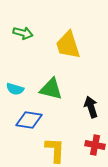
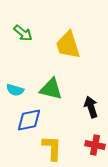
green arrow: rotated 24 degrees clockwise
cyan semicircle: moved 1 px down
blue diamond: rotated 20 degrees counterclockwise
yellow L-shape: moved 3 px left, 2 px up
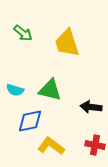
yellow trapezoid: moved 1 px left, 2 px up
green triangle: moved 1 px left, 1 px down
black arrow: rotated 65 degrees counterclockwise
blue diamond: moved 1 px right, 1 px down
yellow L-shape: moved 1 px left, 2 px up; rotated 56 degrees counterclockwise
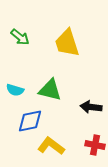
green arrow: moved 3 px left, 4 px down
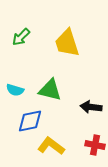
green arrow: moved 1 px right; rotated 96 degrees clockwise
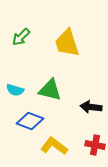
blue diamond: rotated 32 degrees clockwise
yellow L-shape: moved 3 px right
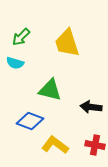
cyan semicircle: moved 27 px up
yellow L-shape: moved 1 px right, 1 px up
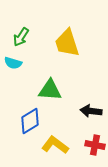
green arrow: rotated 12 degrees counterclockwise
cyan semicircle: moved 2 px left
green triangle: rotated 10 degrees counterclockwise
black arrow: moved 4 px down
blue diamond: rotated 52 degrees counterclockwise
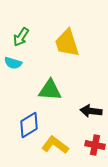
blue diamond: moved 1 px left, 4 px down
